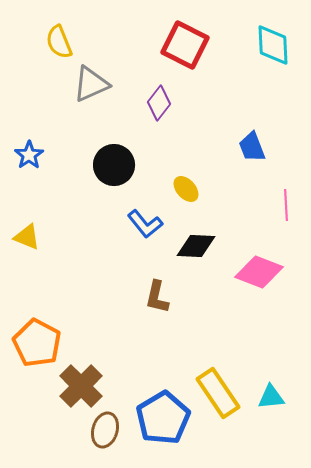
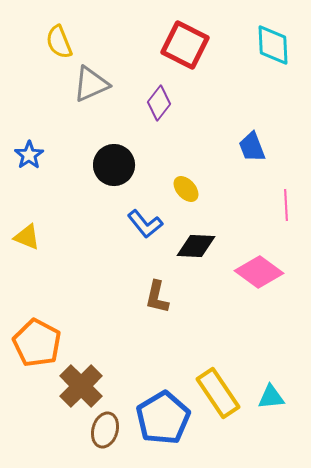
pink diamond: rotated 15 degrees clockwise
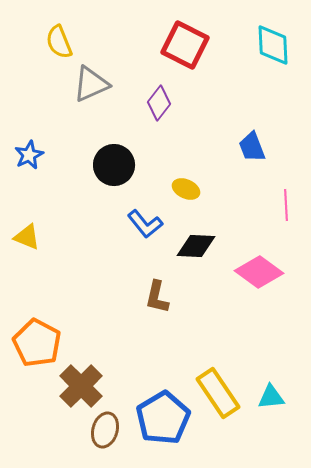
blue star: rotated 8 degrees clockwise
yellow ellipse: rotated 24 degrees counterclockwise
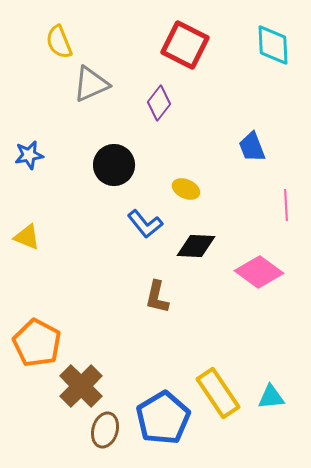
blue star: rotated 16 degrees clockwise
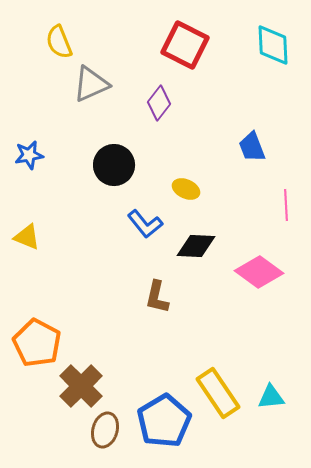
blue pentagon: moved 1 px right, 3 px down
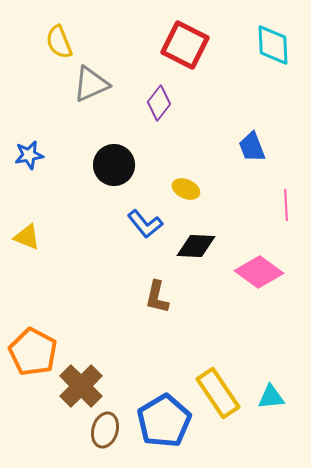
orange pentagon: moved 4 px left, 9 px down
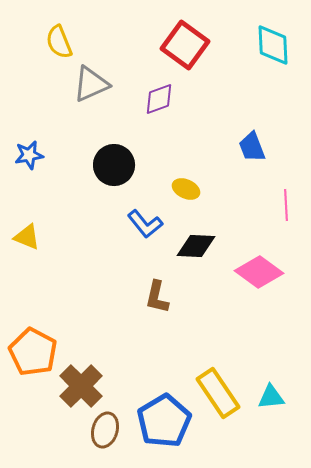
red square: rotated 9 degrees clockwise
purple diamond: moved 4 px up; rotated 32 degrees clockwise
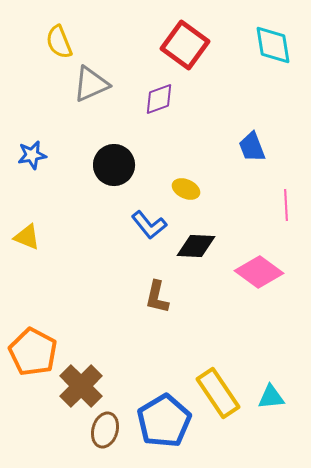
cyan diamond: rotated 6 degrees counterclockwise
blue star: moved 3 px right
blue L-shape: moved 4 px right, 1 px down
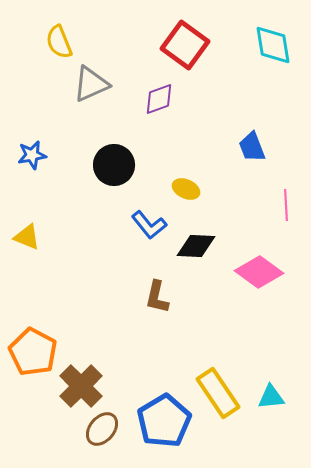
brown ellipse: moved 3 px left, 1 px up; rotated 24 degrees clockwise
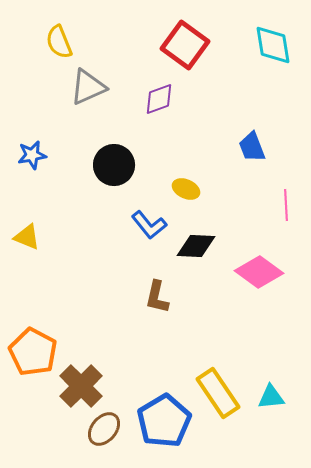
gray triangle: moved 3 px left, 3 px down
brown ellipse: moved 2 px right
